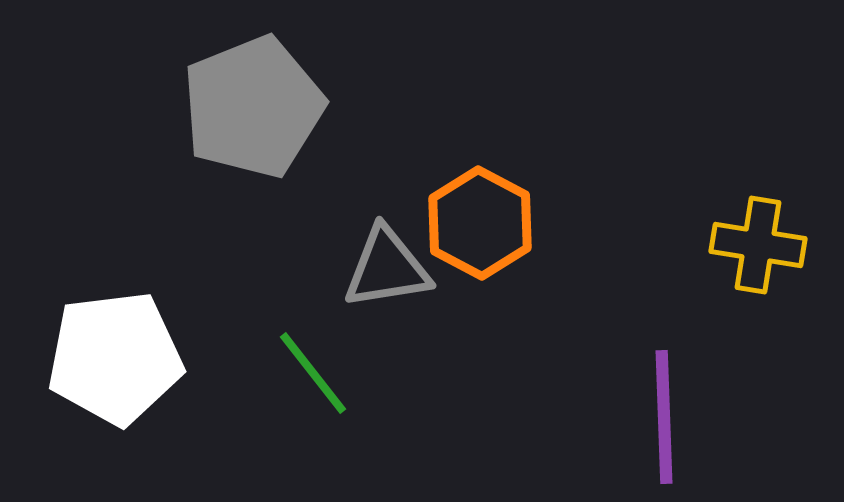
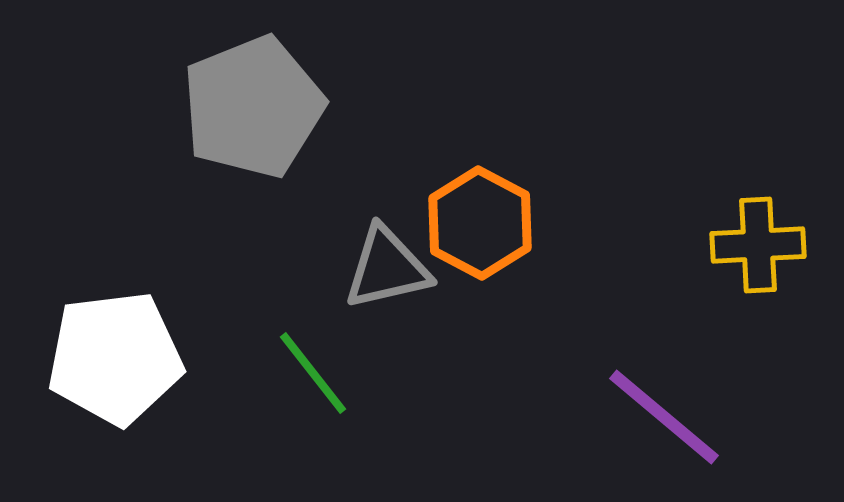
yellow cross: rotated 12 degrees counterclockwise
gray triangle: rotated 4 degrees counterclockwise
purple line: rotated 48 degrees counterclockwise
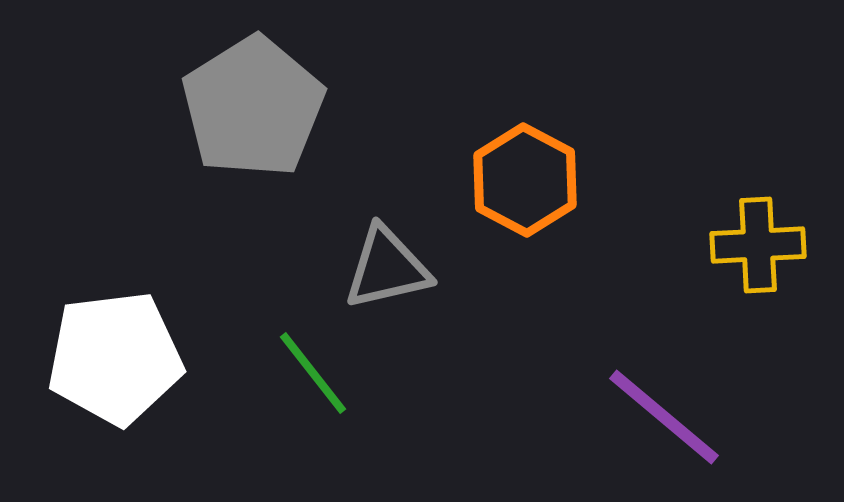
gray pentagon: rotated 10 degrees counterclockwise
orange hexagon: moved 45 px right, 43 px up
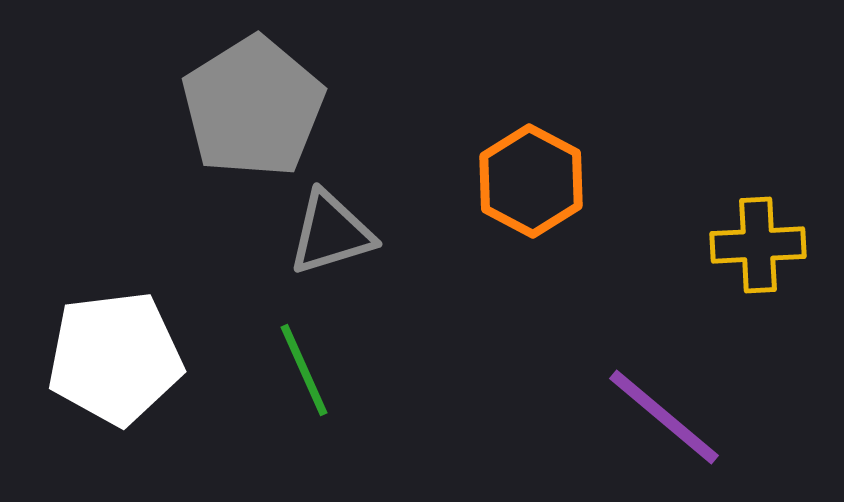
orange hexagon: moved 6 px right, 1 px down
gray triangle: moved 56 px left, 35 px up; rotated 4 degrees counterclockwise
green line: moved 9 px left, 3 px up; rotated 14 degrees clockwise
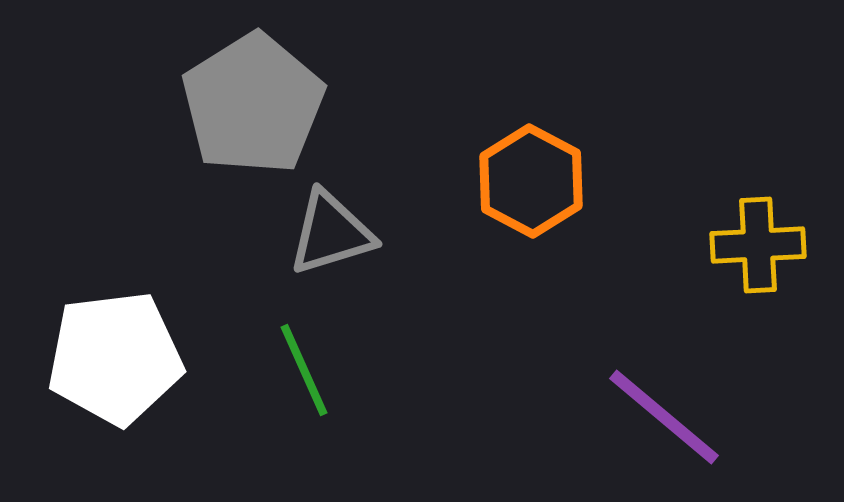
gray pentagon: moved 3 px up
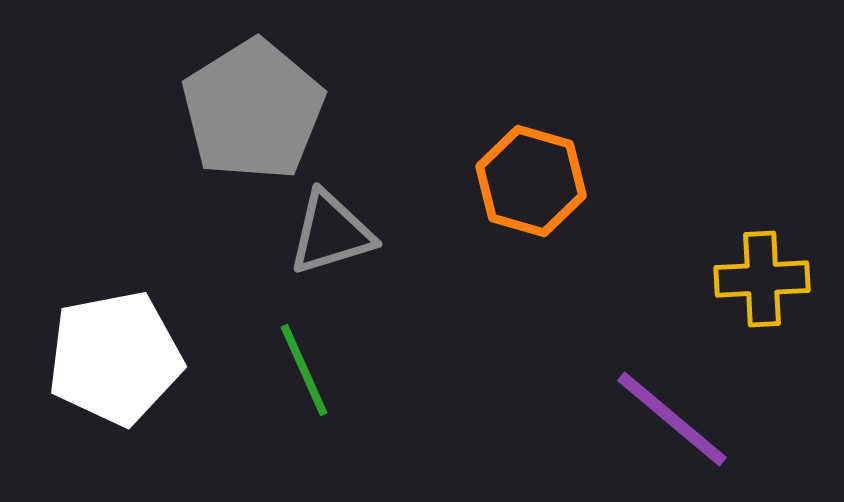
gray pentagon: moved 6 px down
orange hexagon: rotated 12 degrees counterclockwise
yellow cross: moved 4 px right, 34 px down
white pentagon: rotated 4 degrees counterclockwise
purple line: moved 8 px right, 2 px down
